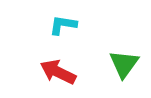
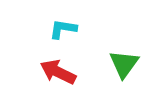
cyan L-shape: moved 4 px down
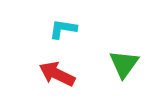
red arrow: moved 1 px left, 2 px down
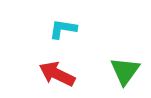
green triangle: moved 1 px right, 7 px down
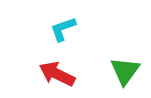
cyan L-shape: rotated 28 degrees counterclockwise
